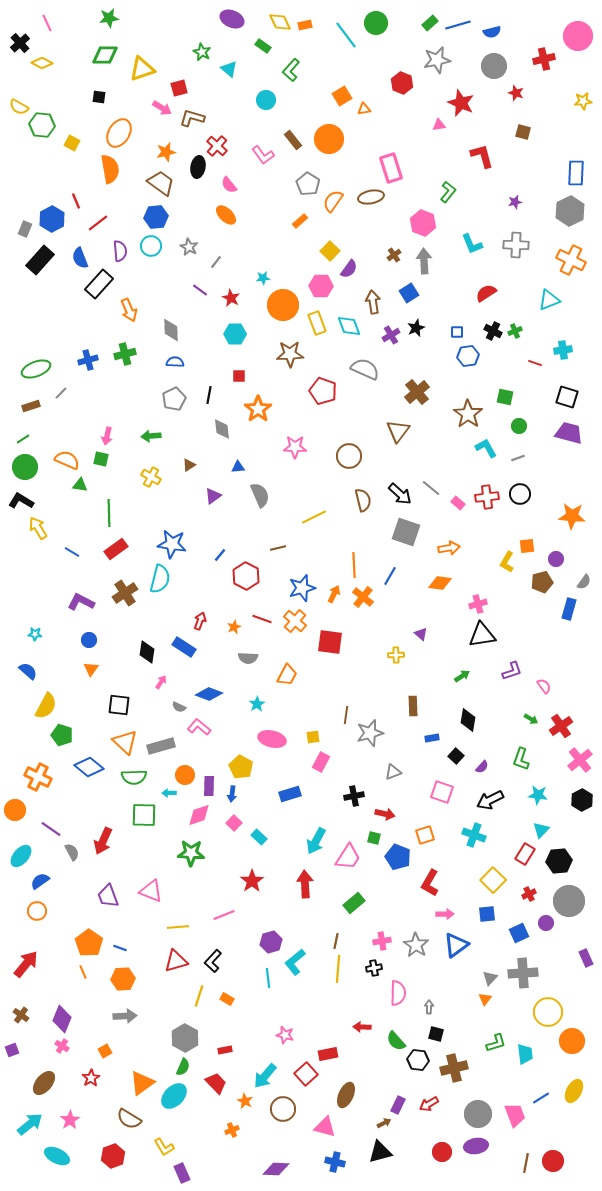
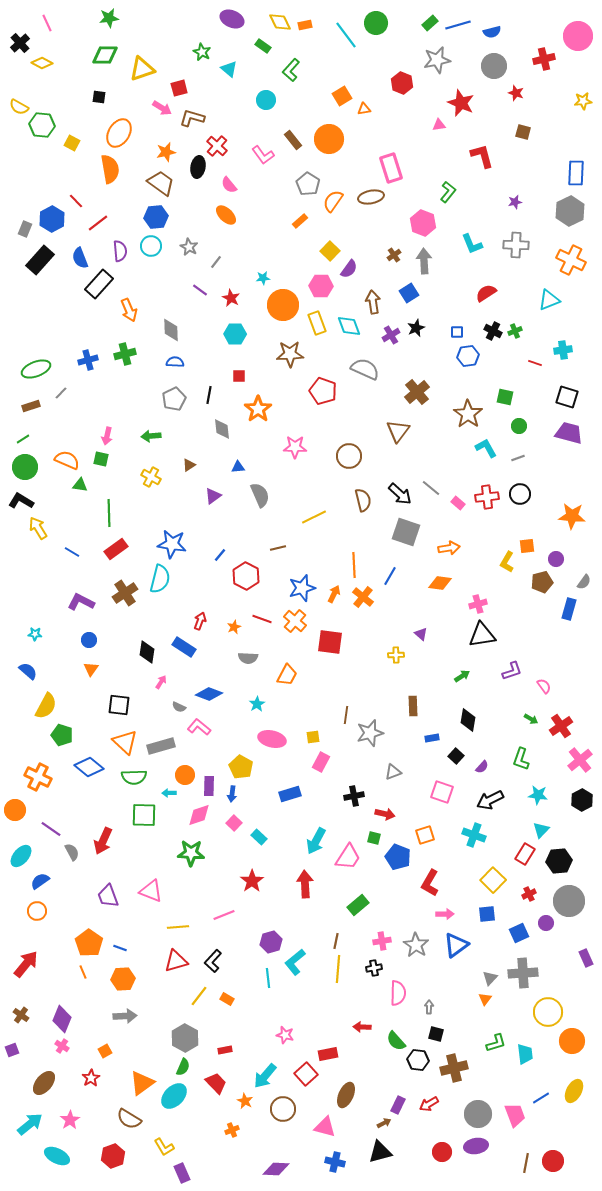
red line at (76, 201): rotated 21 degrees counterclockwise
green rectangle at (354, 903): moved 4 px right, 2 px down
yellow line at (199, 996): rotated 20 degrees clockwise
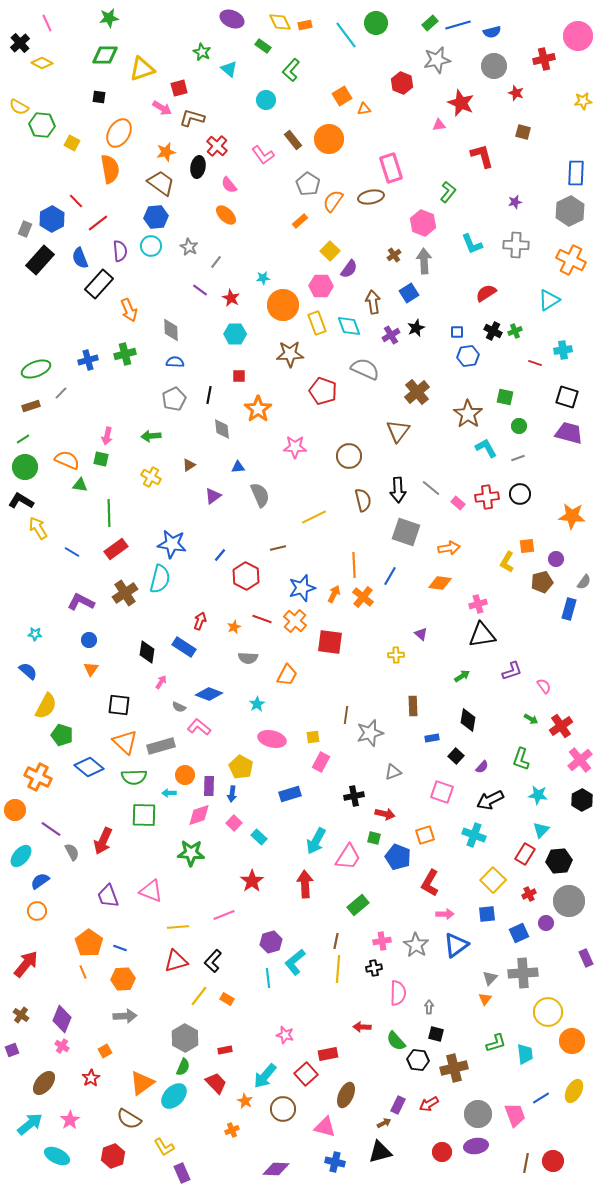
cyan triangle at (549, 300): rotated 10 degrees counterclockwise
black arrow at (400, 494): moved 2 px left, 4 px up; rotated 45 degrees clockwise
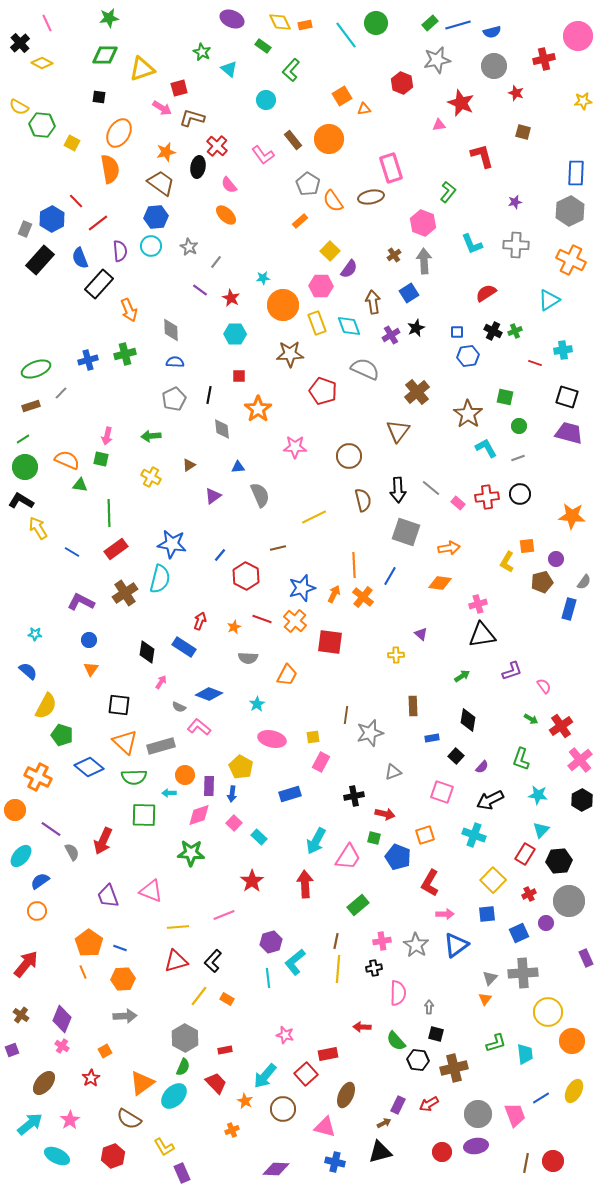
orange semicircle at (333, 201): rotated 70 degrees counterclockwise
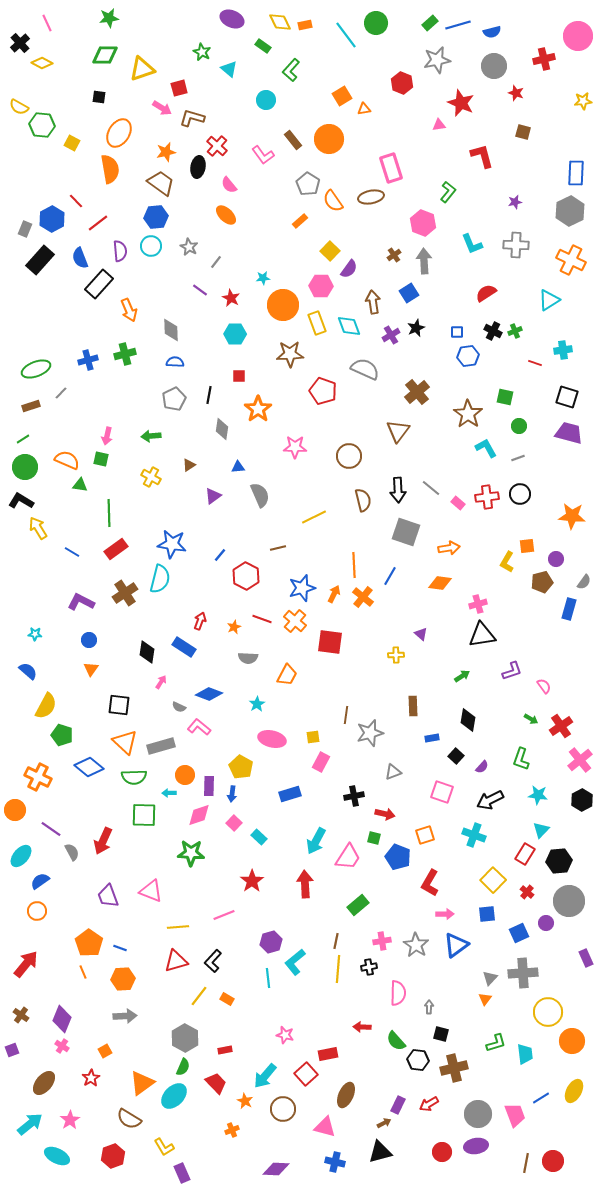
gray diamond at (222, 429): rotated 15 degrees clockwise
red cross at (529, 894): moved 2 px left, 2 px up; rotated 24 degrees counterclockwise
black cross at (374, 968): moved 5 px left, 1 px up
black square at (436, 1034): moved 5 px right
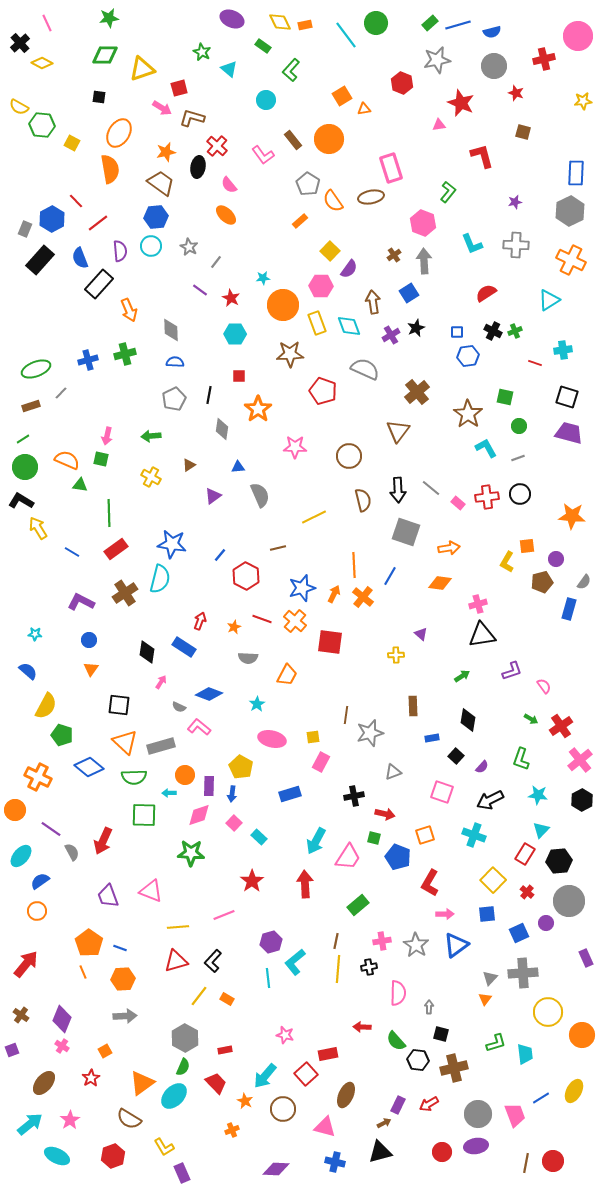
orange circle at (572, 1041): moved 10 px right, 6 px up
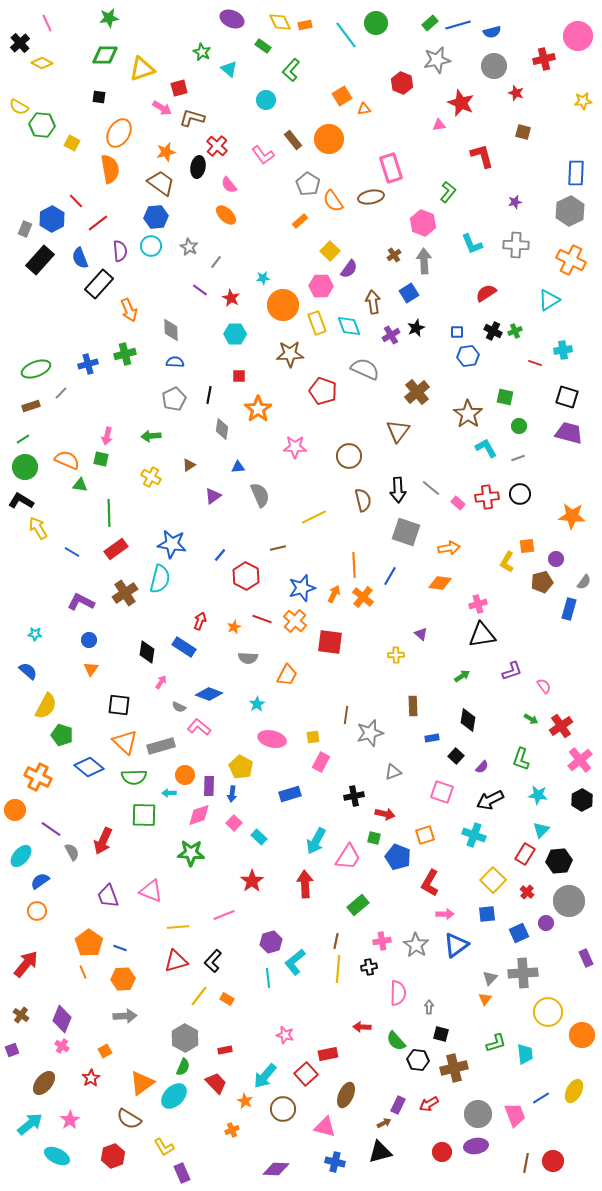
blue cross at (88, 360): moved 4 px down
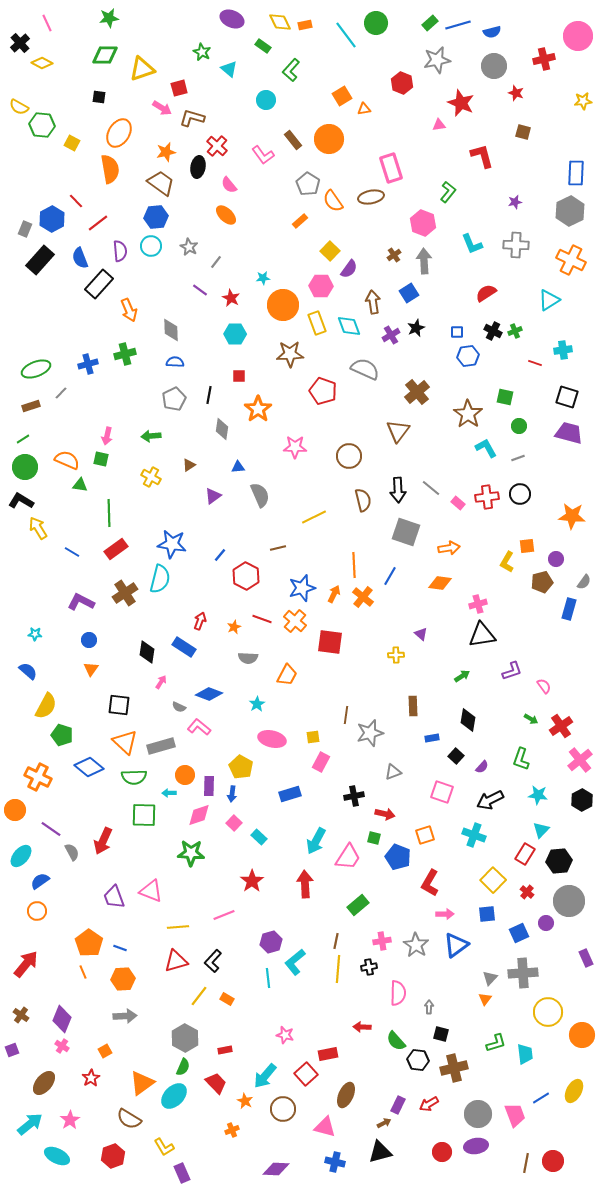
purple trapezoid at (108, 896): moved 6 px right, 1 px down
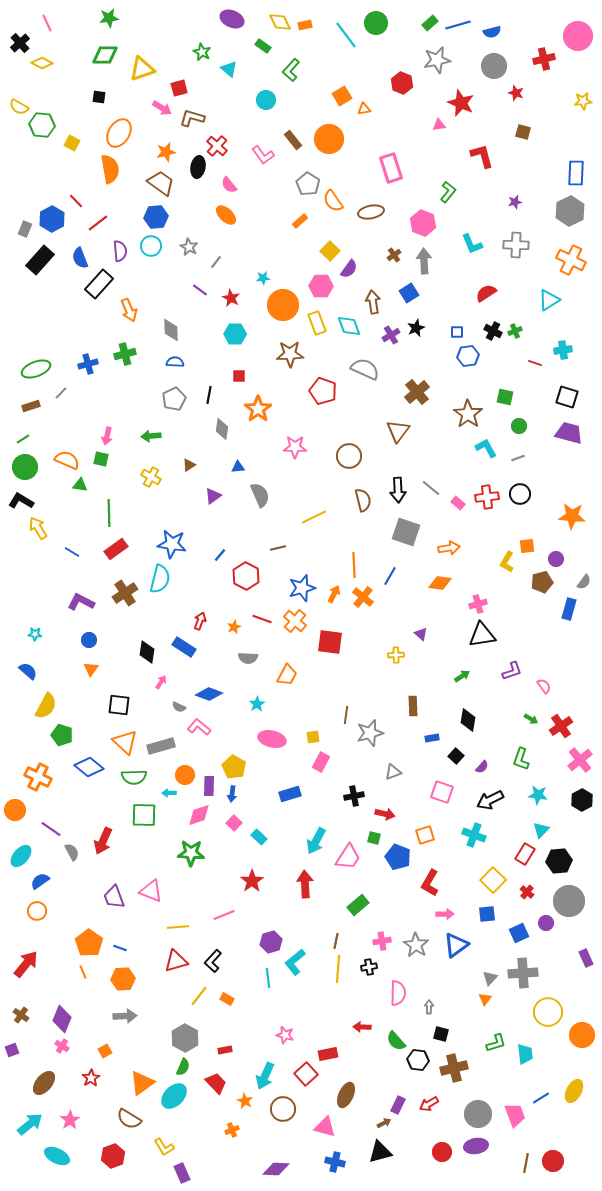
brown ellipse at (371, 197): moved 15 px down
yellow pentagon at (241, 767): moved 7 px left
cyan arrow at (265, 1076): rotated 16 degrees counterclockwise
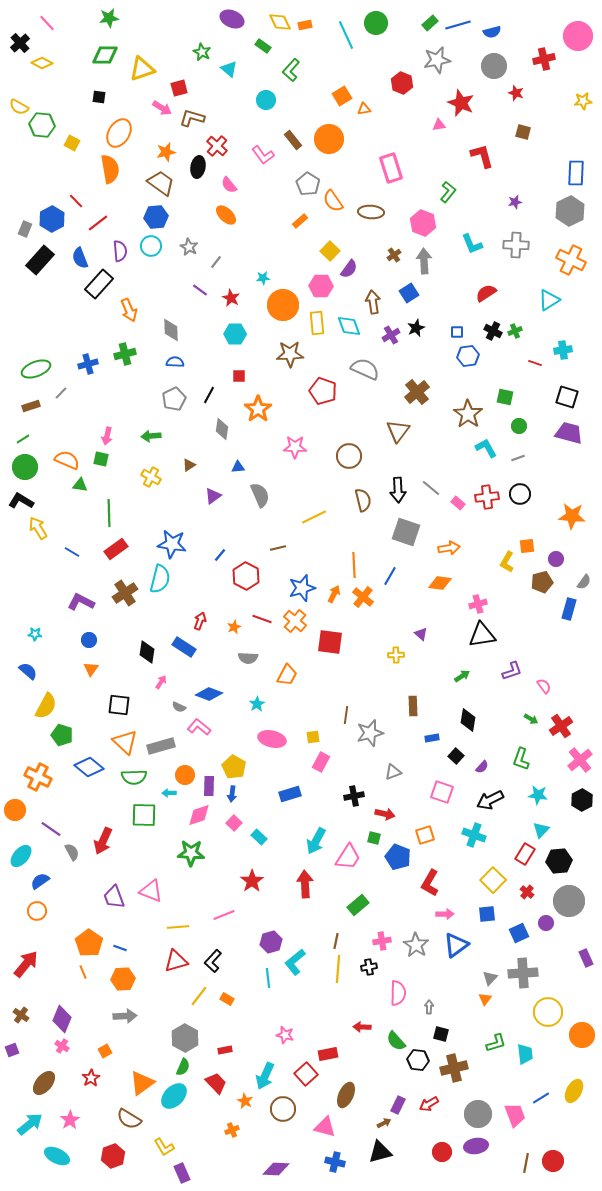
pink line at (47, 23): rotated 18 degrees counterclockwise
cyan line at (346, 35): rotated 12 degrees clockwise
brown ellipse at (371, 212): rotated 15 degrees clockwise
yellow rectangle at (317, 323): rotated 15 degrees clockwise
black line at (209, 395): rotated 18 degrees clockwise
